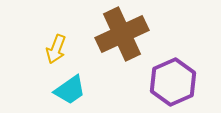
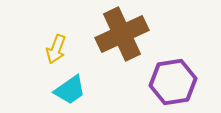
purple hexagon: rotated 15 degrees clockwise
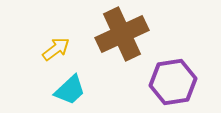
yellow arrow: rotated 148 degrees counterclockwise
cyan trapezoid: rotated 8 degrees counterclockwise
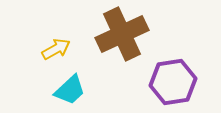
yellow arrow: rotated 8 degrees clockwise
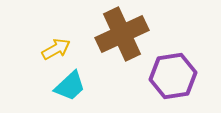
purple hexagon: moved 6 px up
cyan trapezoid: moved 4 px up
